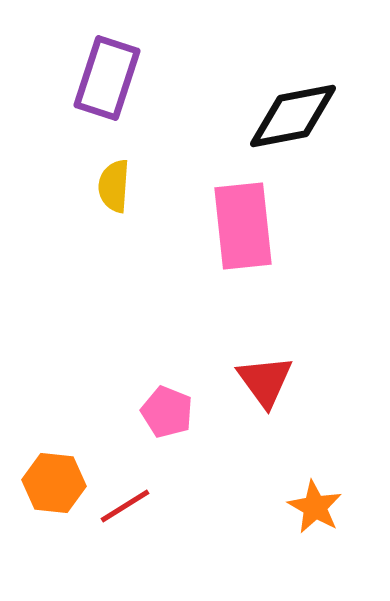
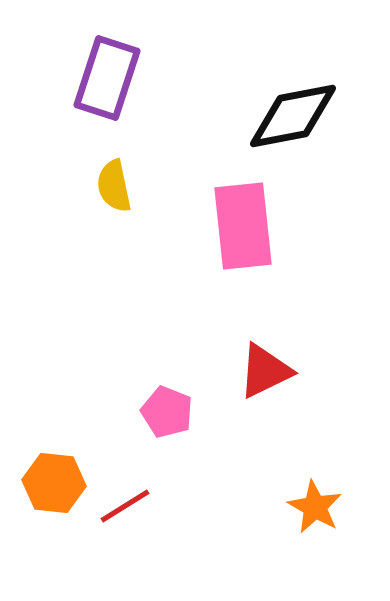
yellow semicircle: rotated 16 degrees counterclockwise
red triangle: moved 10 px up; rotated 40 degrees clockwise
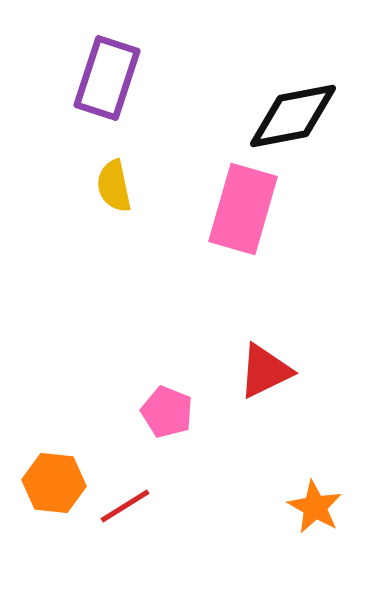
pink rectangle: moved 17 px up; rotated 22 degrees clockwise
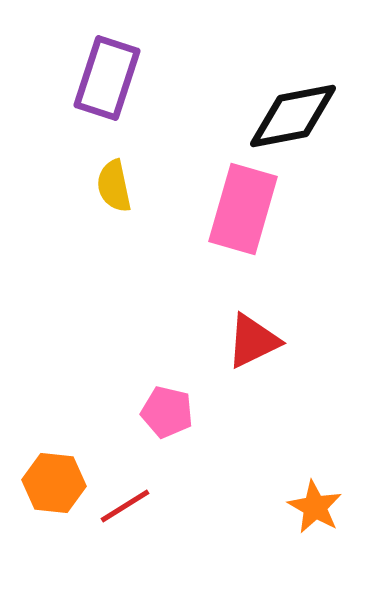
red triangle: moved 12 px left, 30 px up
pink pentagon: rotated 9 degrees counterclockwise
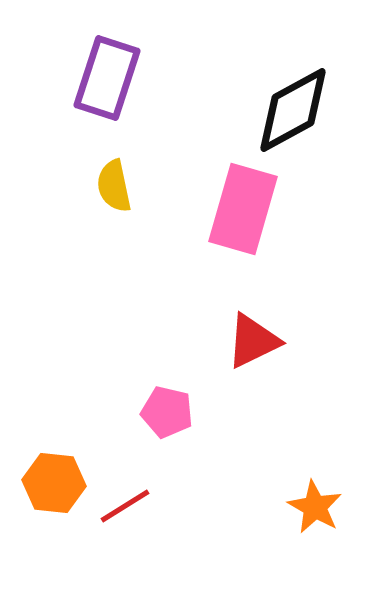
black diamond: moved 6 px up; rotated 18 degrees counterclockwise
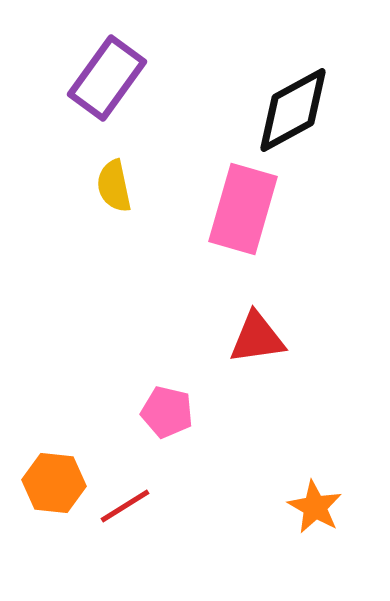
purple rectangle: rotated 18 degrees clockwise
red triangle: moved 4 px right, 3 px up; rotated 18 degrees clockwise
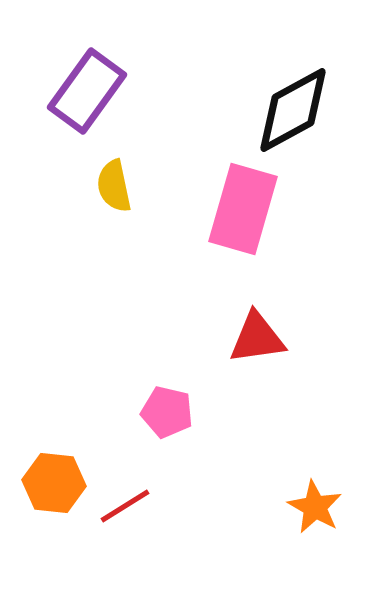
purple rectangle: moved 20 px left, 13 px down
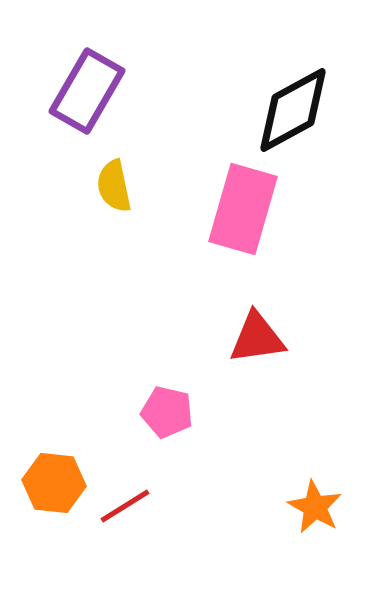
purple rectangle: rotated 6 degrees counterclockwise
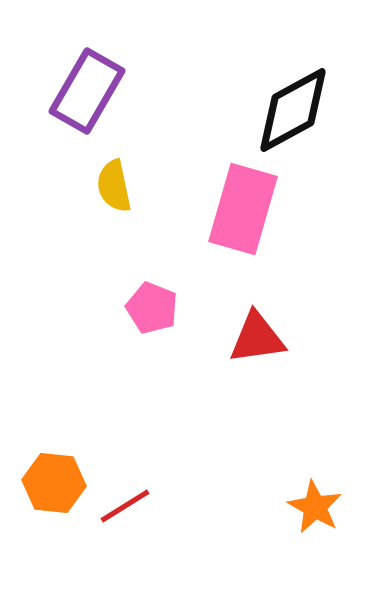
pink pentagon: moved 15 px left, 104 px up; rotated 9 degrees clockwise
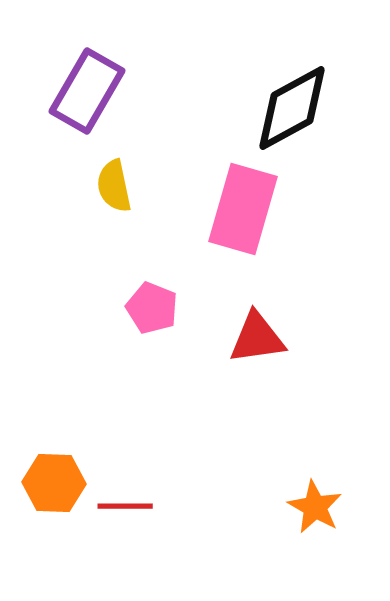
black diamond: moved 1 px left, 2 px up
orange hexagon: rotated 4 degrees counterclockwise
red line: rotated 32 degrees clockwise
